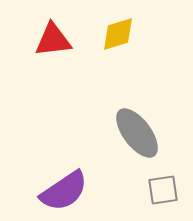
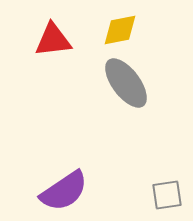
yellow diamond: moved 2 px right, 4 px up; rotated 6 degrees clockwise
gray ellipse: moved 11 px left, 50 px up
gray square: moved 4 px right, 5 px down
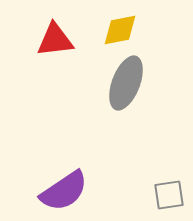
red triangle: moved 2 px right
gray ellipse: rotated 58 degrees clockwise
gray square: moved 2 px right
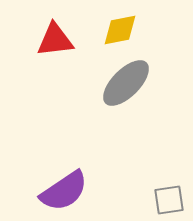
gray ellipse: rotated 24 degrees clockwise
gray square: moved 5 px down
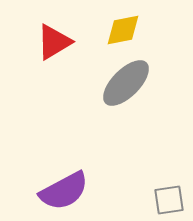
yellow diamond: moved 3 px right
red triangle: moved 1 px left, 2 px down; rotated 24 degrees counterclockwise
purple semicircle: rotated 6 degrees clockwise
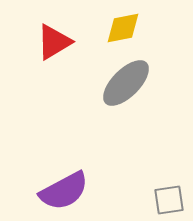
yellow diamond: moved 2 px up
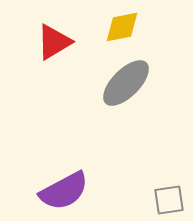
yellow diamond: moved 1 px left, 1 px up
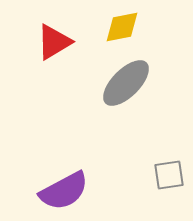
gray square: moved 25 px up
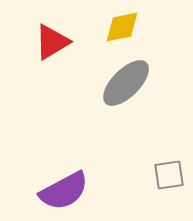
red triangle: moved 2 px left
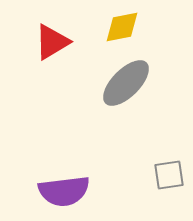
purple semicircle: rotated 21 degrees clockwise
